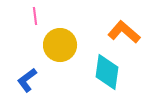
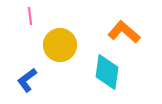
pink line: moved 5 px left
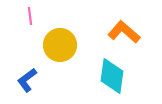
cyan diamond: moved 5 px right, 4 px down
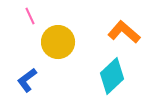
pink line: rotated 18 degrees counterclockwise
yellow circle: moved 2 px left, 3 px up
cyan diamond: rotated 39 degrees clockwise
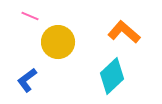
pink line: rotated 42 degrees counterclockwise
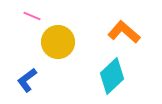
pink line: moved 2 px right
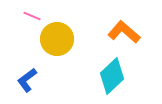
yellow circle: moved 1 px left, 3 px up
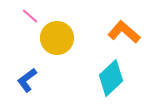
pink line: moved 2 px left; rotated 18 degrees clockwise
yellow circle: moved 1 px up
cyan diamond: moved 1 px left, 2 px down
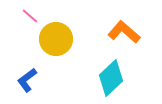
yellow circle: moved 1 px left, 1 px down
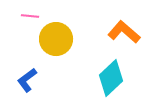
pink line: rotated 36 degrees counterclockwise
